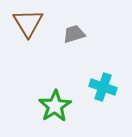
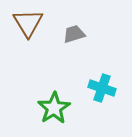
cyan cross: moved 1 px left, 1 px down
green star: moved 1 px left, 2 px down
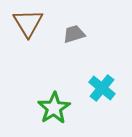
cyan cross: rotated 20 degrees clockwise
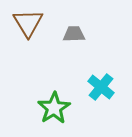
gray trapezoid: rotated 15 degrees clockwise
cyan cross: moved 1 px left, 1 px up
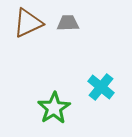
brown triangle: rotated 36 degrees clockwise
gray trapezoid: moved 6 px left, 11 px up
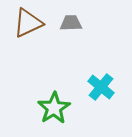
gray trapezoid: moved 3 px right
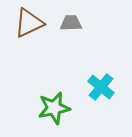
brown triangle: moved 1 px right
green star: rotated 20 degrees clockwise
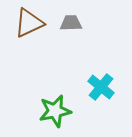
green star: moved 1 px right, 3 px down
